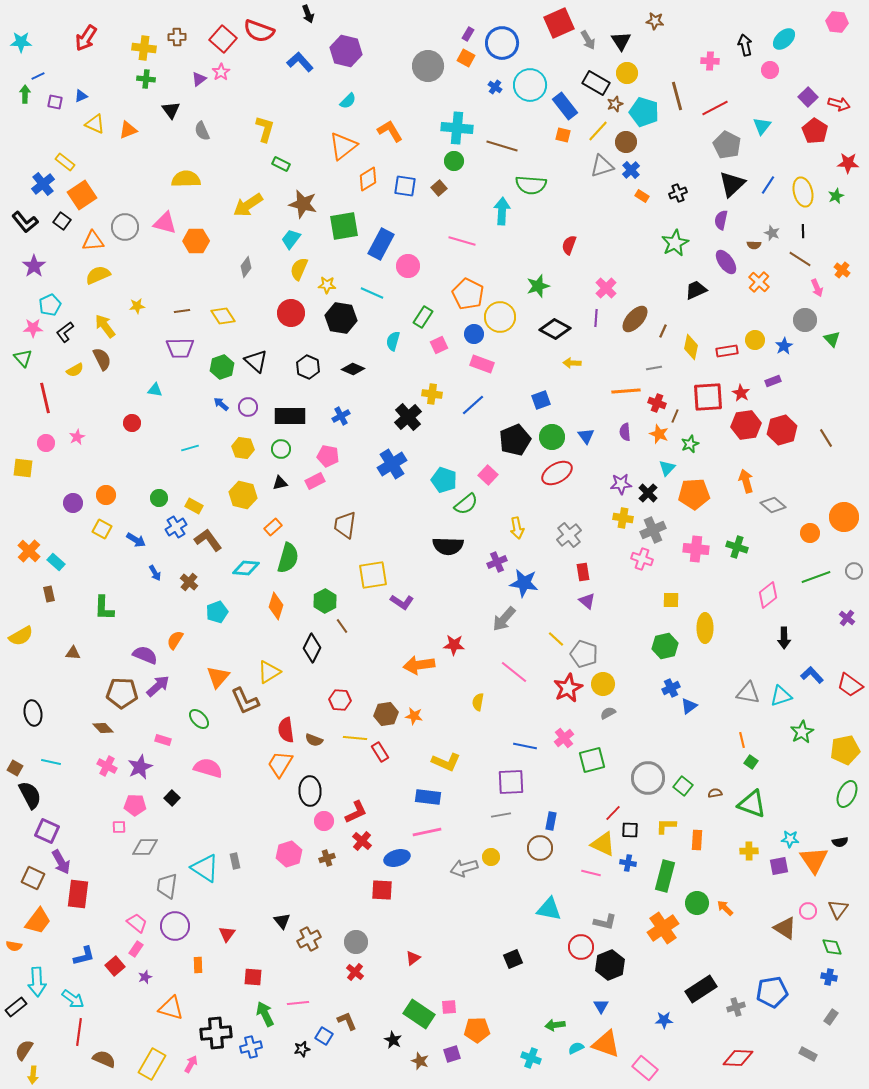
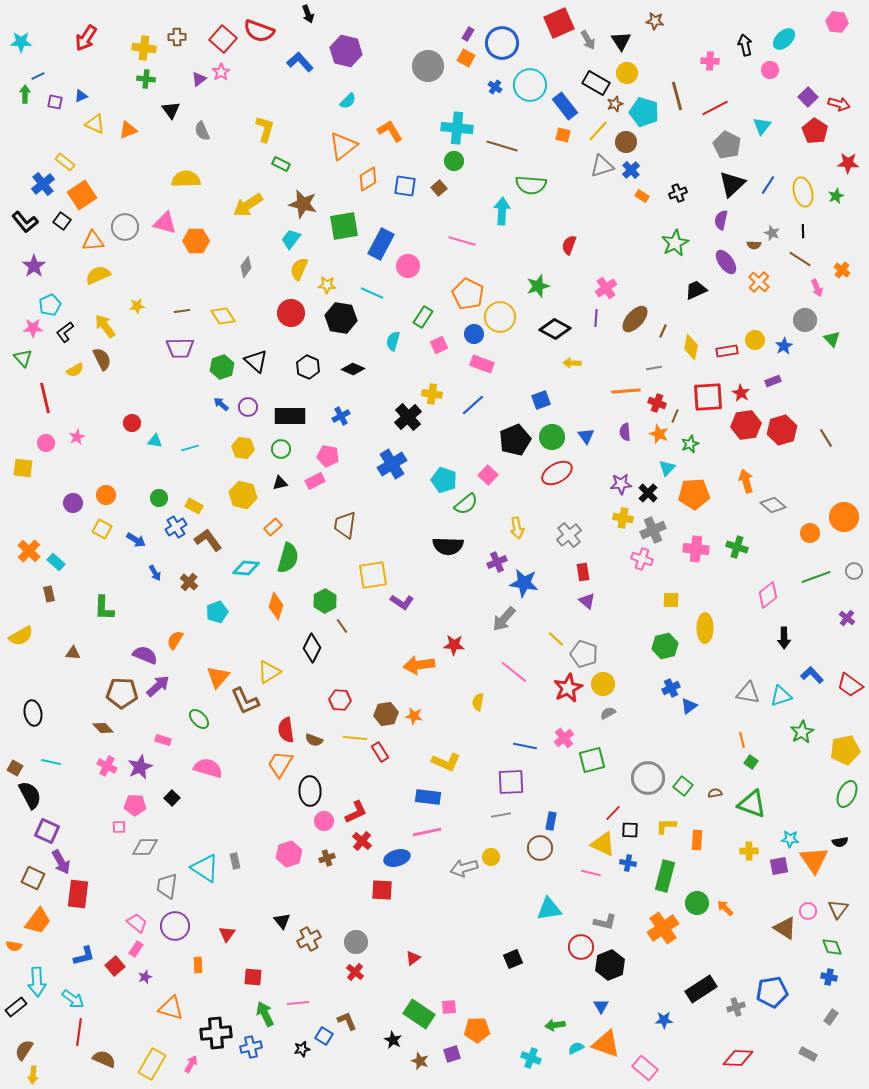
pink cross at (606, 288): rotated 10 degrees clockwise
cyan triangle at (155, 390): moved 51 px down
cyan triangle at (549, 909): rotated 20 degrees counterclockwise
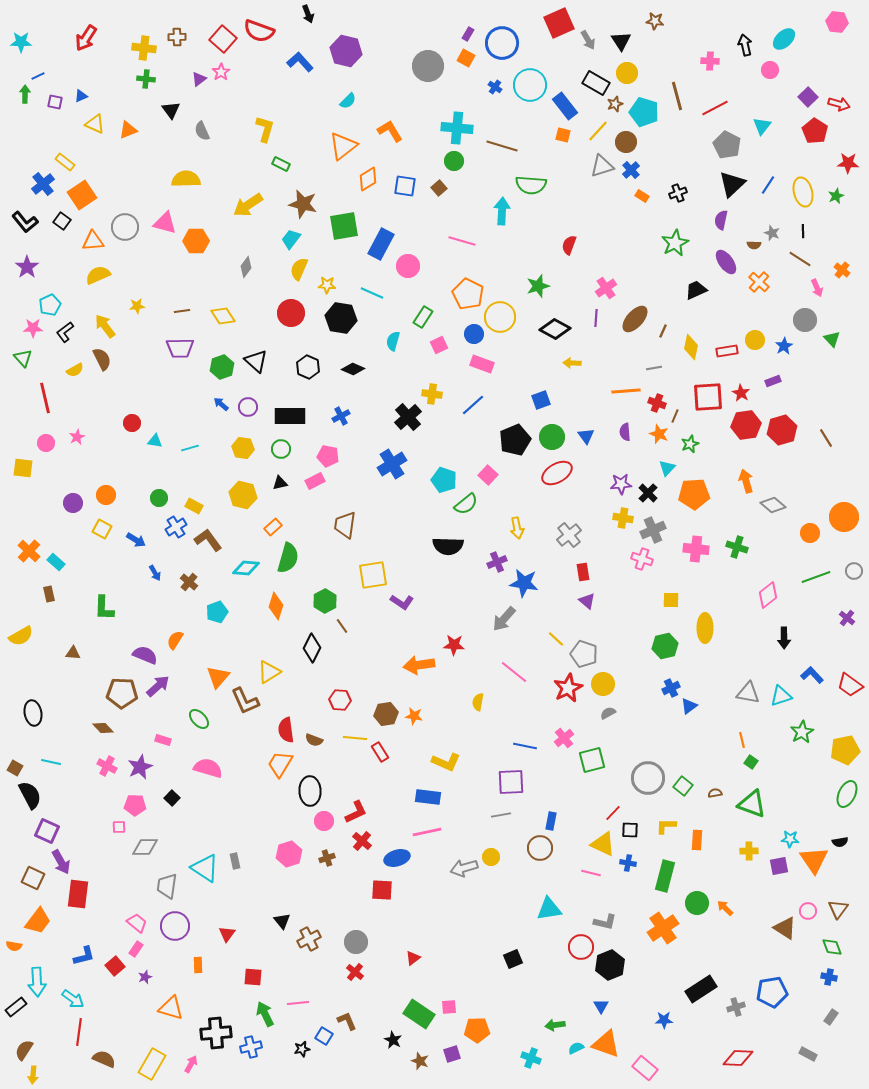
purple star at (34, 266): moved 7 px left, 1 px down
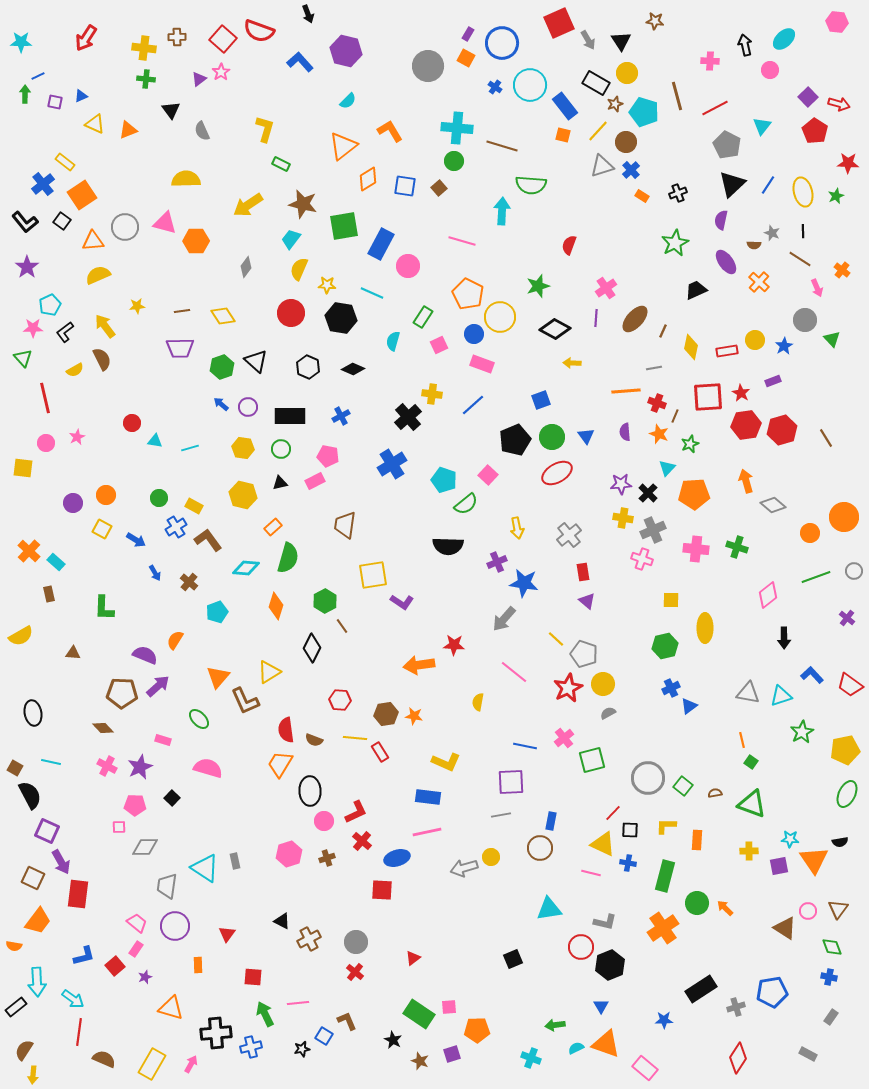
black triangle at (282, 921): rotated 24 degrees counterclockwise
red diamond at (738, 1058): rotated 60 degrees counterclockwise
